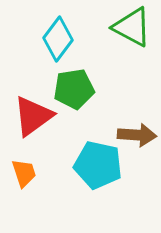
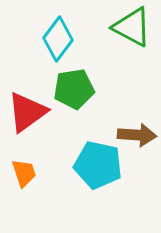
red triangle: moved 6 px left, 4 px up
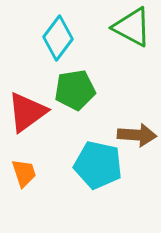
cyan diamond: moved 1 px up
green pentagon: moved 1 px right, 1 px down
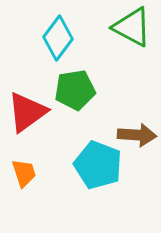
cyan pentagon: rotated 9 degrees clockwise
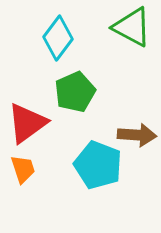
green pentagon: moved 2 px down; rotated 15 degrees counterclockwise
red triangle: moved 11 px down
orange trapezoid: moved 1 px left, 4 px up
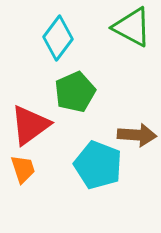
red triangle: moved 3 px right, 2 px down
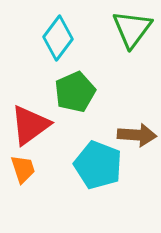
green triangle: moved 2 px down; rotated 39 degrees clockwise
